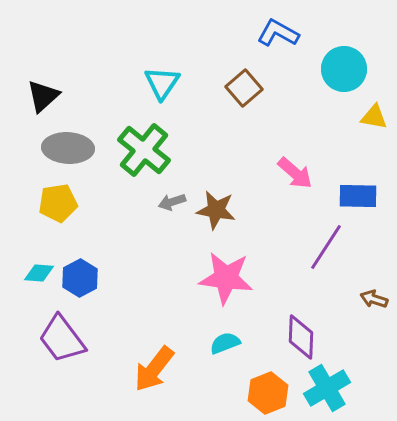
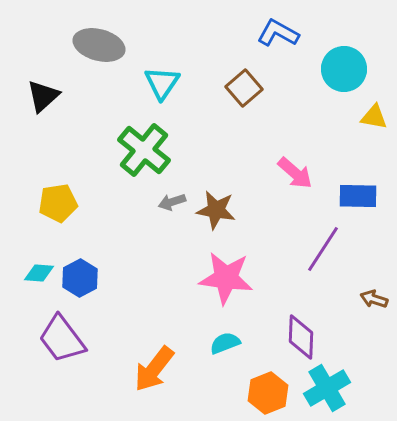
gray ellipse: moved 31 px right, 103 px up; rotated 12 degrees clockwise
purple line: moved 3 px left, 2 px down
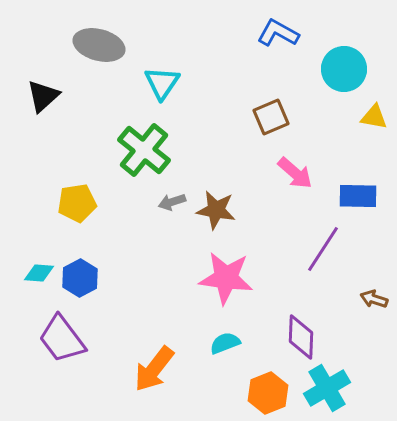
brown square: moved 27 px right, 29 px down; rotated 18 degrees clockwise
yellow pentagon: moved 19 px right
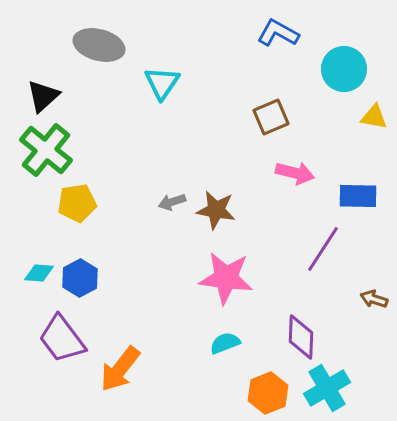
green cross: moved 98 px left
pink arrow: rotated 27 degrees counterclockwise
orange arrow: moved 34 px left
